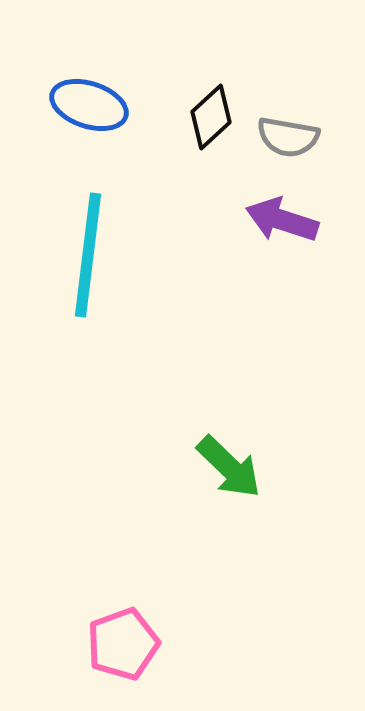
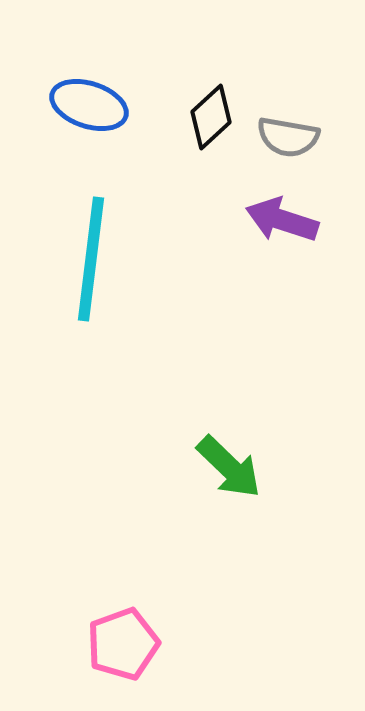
cyan line: moved 3 px right, 4 px down
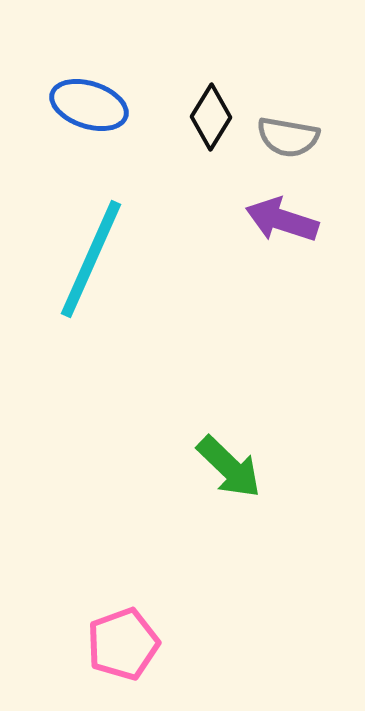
black diamond: rotated 16 degrees counterclockwise
cyan line: rotated 17 degrees clockwise
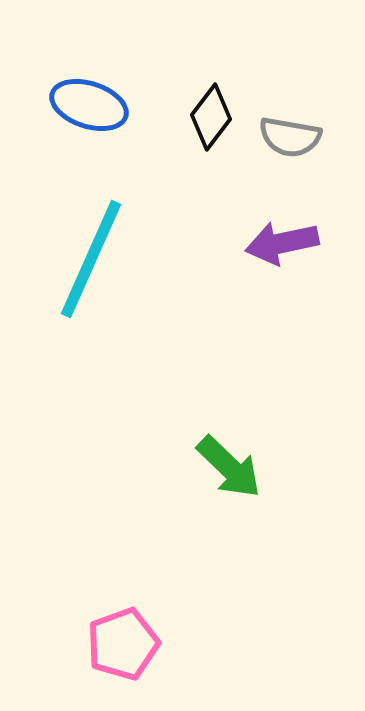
black diamond: rotated 6 degrees clockwise
gray semicircle: moved 2 px right
purple arrow: moved 23 px down; rotated 30 degrees counterclockwise
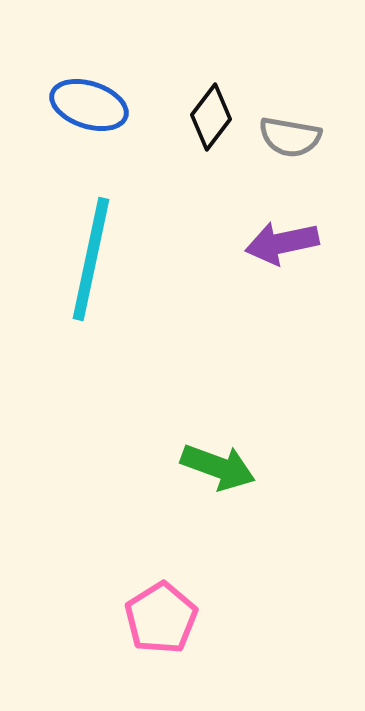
cyan line: rotated 12 degrees counterclockwise
green arrow: moved 11 px left; rotated 24 degrees counterclockwise
pink pentagon: moved 38 px right, 26 px up; rotated 12 degrees counterclockwise
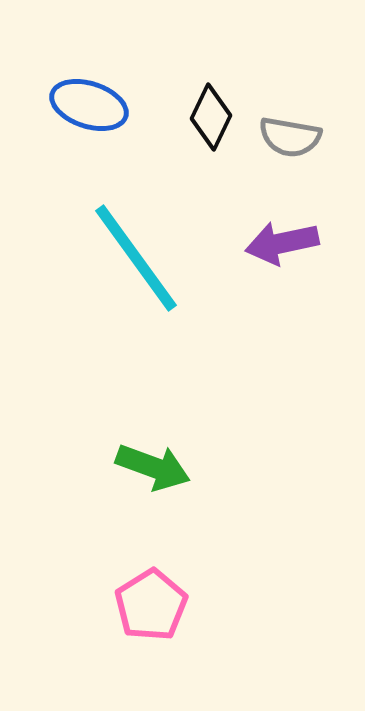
black diamond: rotated 12 degrees counterclockwise
cyan line: moved 45 px right, 1 px up; rotated 48 degrees counterclockwise
green arrow: moved 65 px left
pink pentagon: moved 10 px left, 13 px up
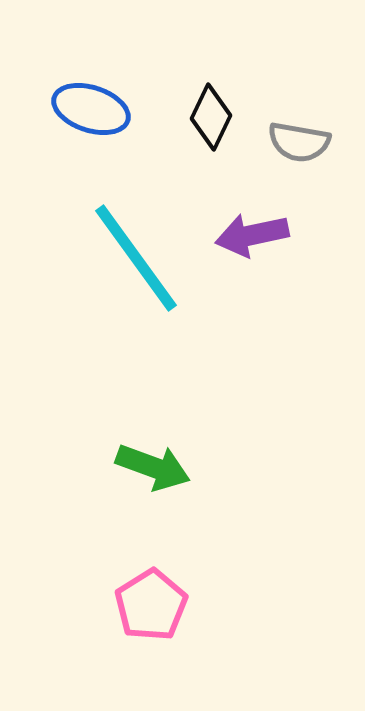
blue ellipse: moved 2 px right, 4 px down
gray semicircle: moved 9 px right, 5 px down
purple arrow: moved 30 px left, 8 px up
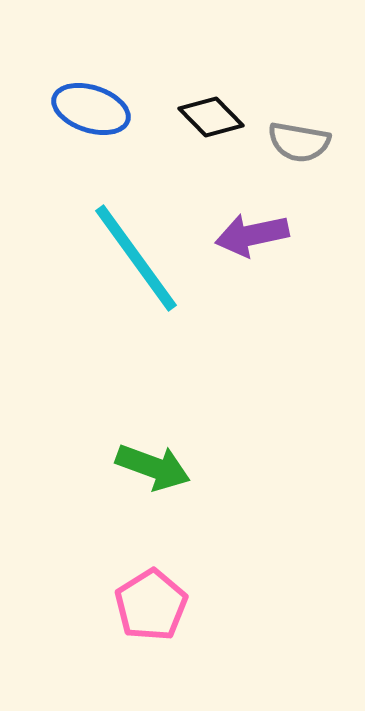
black diamond: rotated 70 degrees counterclockwise
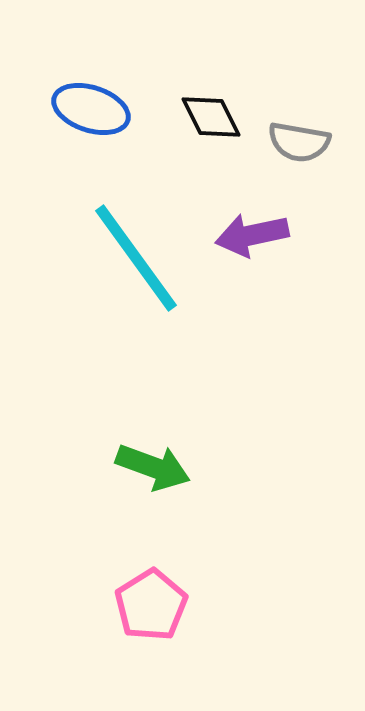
black diamond: rotated 18 degrees clockwise
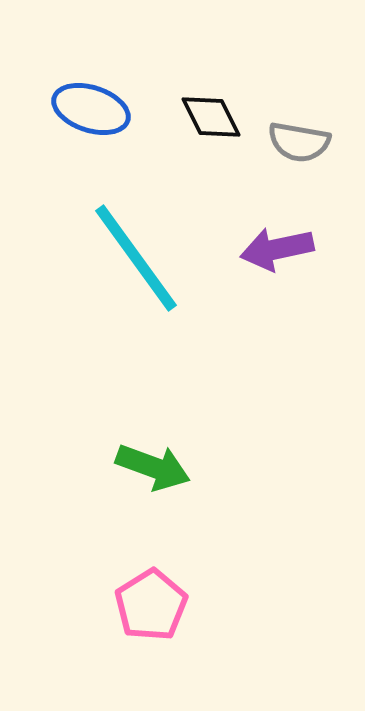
purple arrow: moved 25 px right, 14 px down
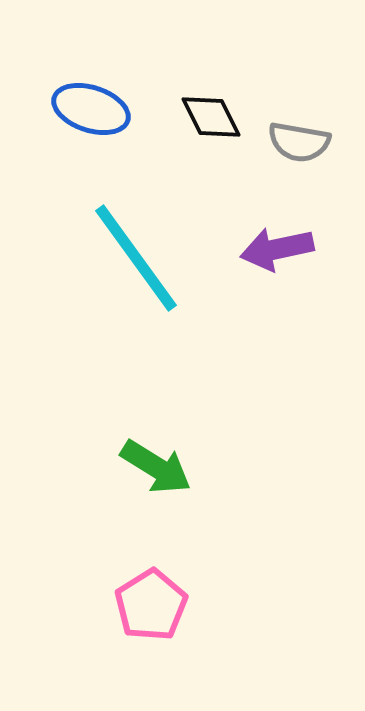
green arrow: moved 3 px right; rotated 12 degrees clockwise
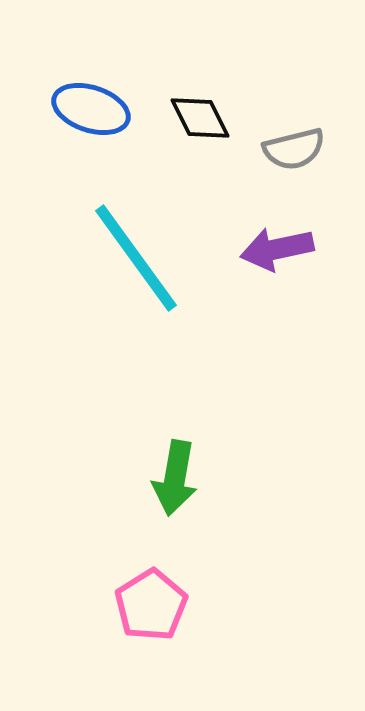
black diamond: moved 11 px left, 1 px down
gray semicircle: moved 5 px left, 7 px down; rotated 24 degrees counterclockwise
green arrow: moved 19 px right, 11 px down; rotated 68 degrees clockwise
